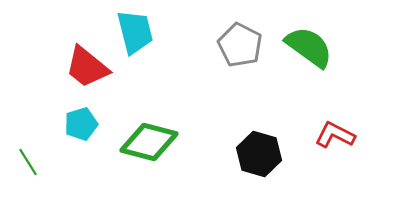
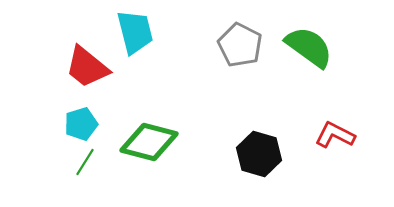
green line: moved 57 px right; rotated 64 degrees clockwise
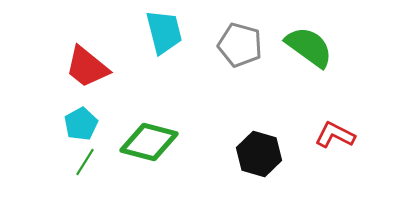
cyan trapezoid: moved 29 px right
gray pentagon: rotated 12 degrees counterclockwise
cyan pentagon: rotated 12 degrees counterclockwise
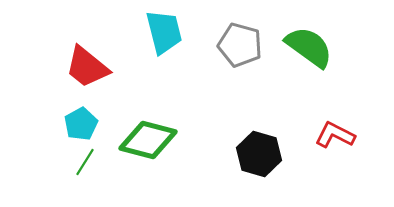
green diamond: moved 1 px left, 2 px up
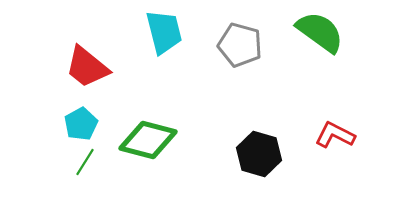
green semicircle: moved 11 px right, 15 px up
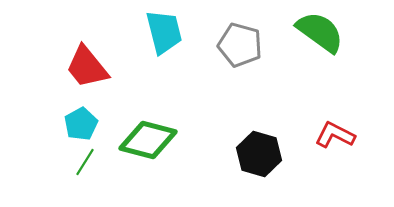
red trapezoid: rotated 12 degrees clockwise
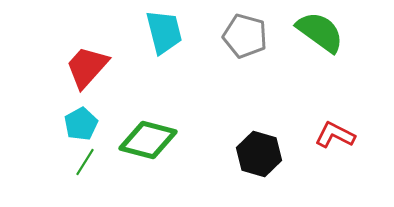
gray pentagon: moved 5 px right, 9 px up
red trapezoid: rotated 81 degrees clockwise
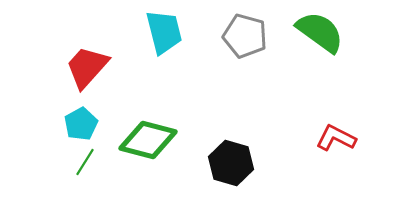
red L-shape: moved 1 px right, 3 px down
black hexagon: moved 28 px left, 9 px down
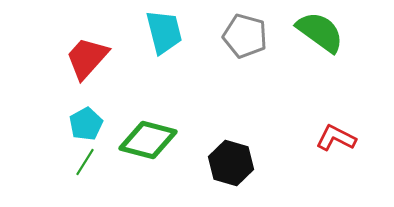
red trapezoid: moved 9 px up
cyan pentagon: moved 5 px right
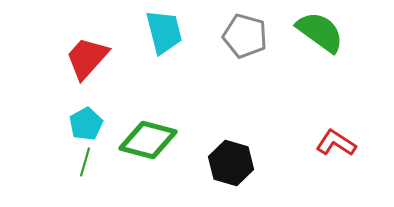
red L-shape: moved 5 px down; rotated 6 degrees clockwise
green line: rotated 16 degrees counterclockwise
